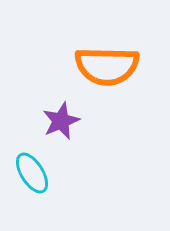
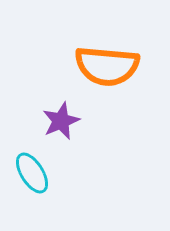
orange semicircle: rotated 4 degrees clockwise
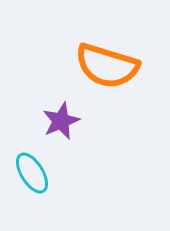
orange semicircle: rotated 12 degrees clockwise
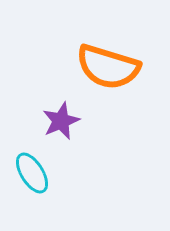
orange semicircle: moved 1 px right, 1 px down
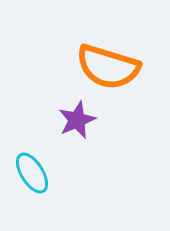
purple star: moved 16 px right, 1 px up
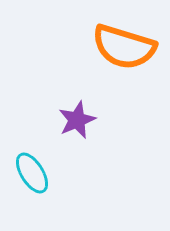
orange semicircle: moved 16 px right, 20 px up
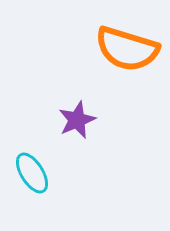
orange semicircle: moved 3 px right, 2 px down
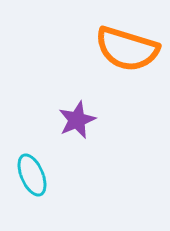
cyan ellipse: moved 2 px down; rotated 9 degrees clockwise
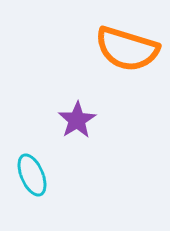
purple star: rotated 9 degrees counterclockwise
